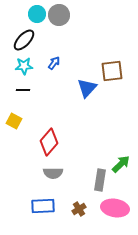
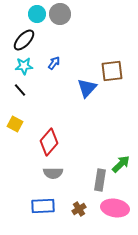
gray circle: moved 1 px right, 1 px up
black line: moved 3 px left; rotated 48 degrees clockwise
yellow square: moved 1 px right, 3 px down
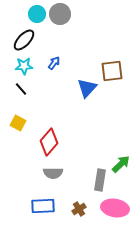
black line: moved 1 px right, 1 px up
yellow square: moved 3 px right, 1 px up
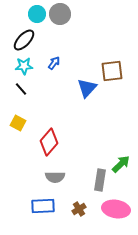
gray semicircle: moved 2 px right, 4 px down
pink ellipse: moved 1 px right, 1 px down
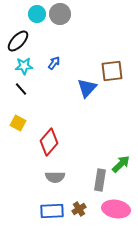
black ellipse: moved 6 px left, 1 px down
blue rectangle: moved 9 px right, 5 px down
